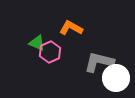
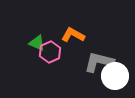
orange L-shape: moved 2 px right, 7 px down
white circle: moved 1 px left, 2 px up
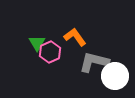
orange L-shape: moved 2 px right, 2 px down; rotated 25 degrees clockwise
green triangle: rotated 36 degrees clockwise
gray L-shape: moved 5 px left
